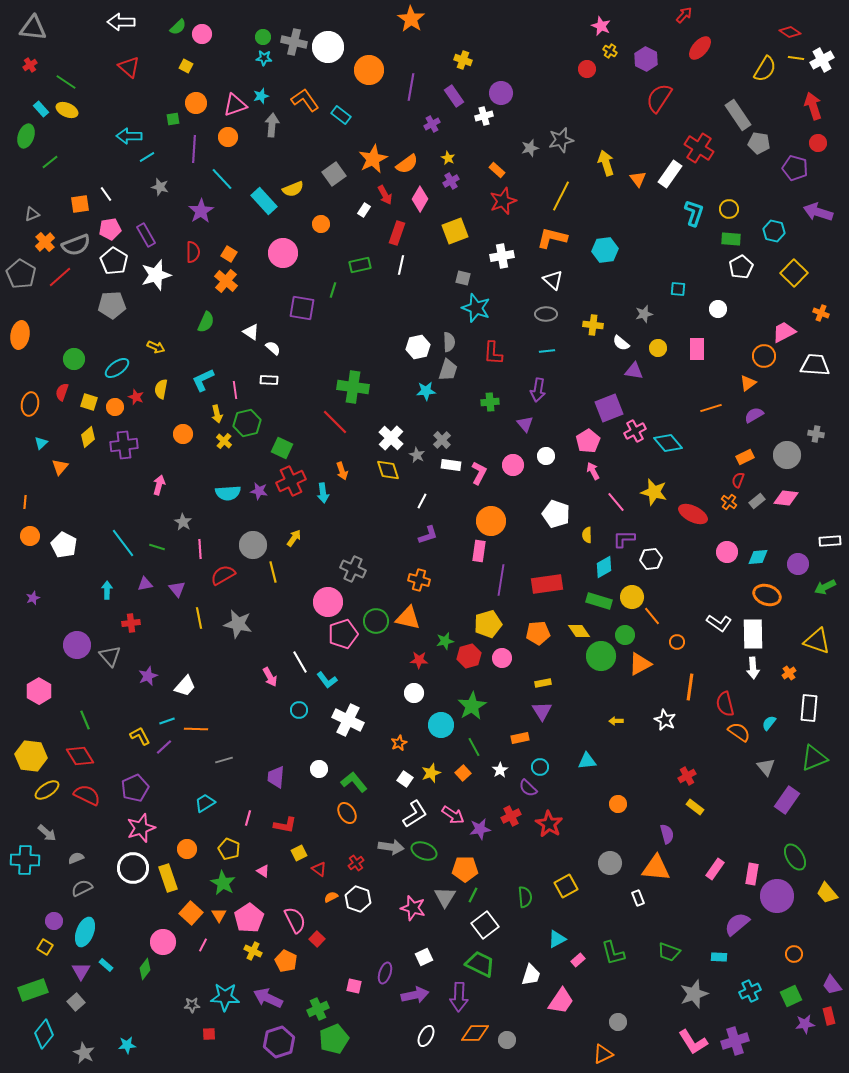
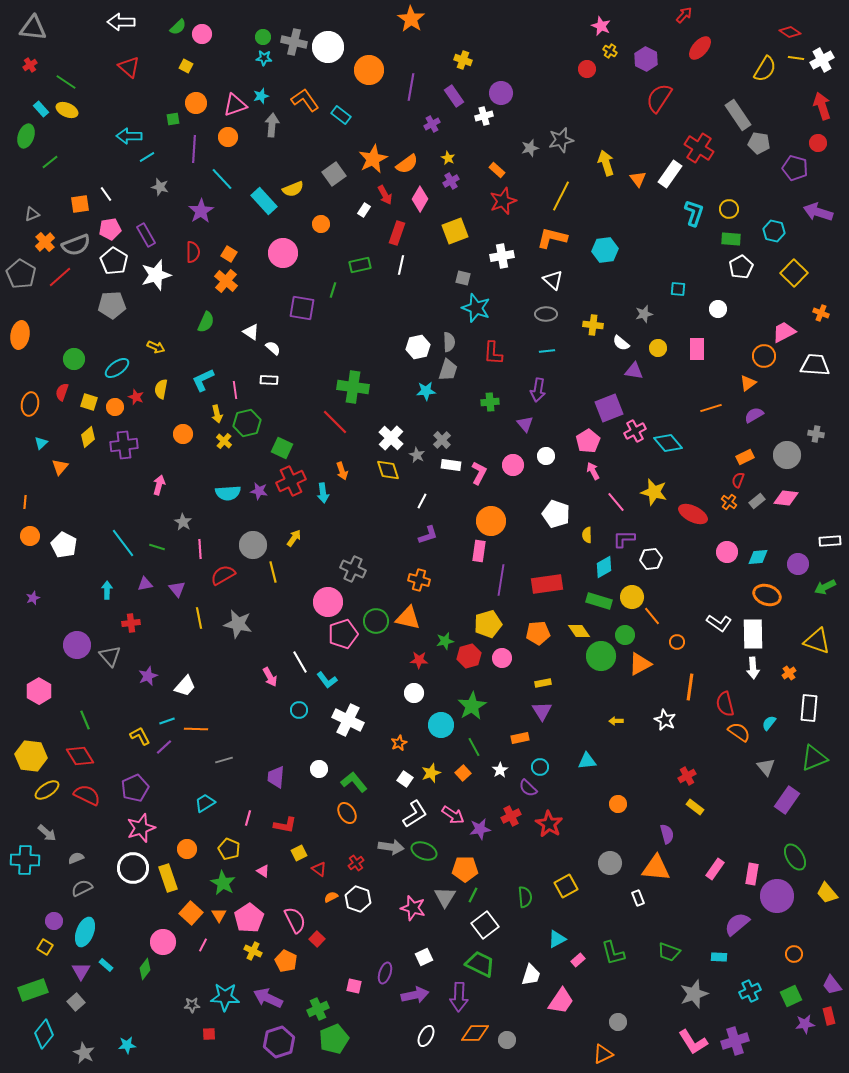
red arrow at (813, 106): moved 9 px right
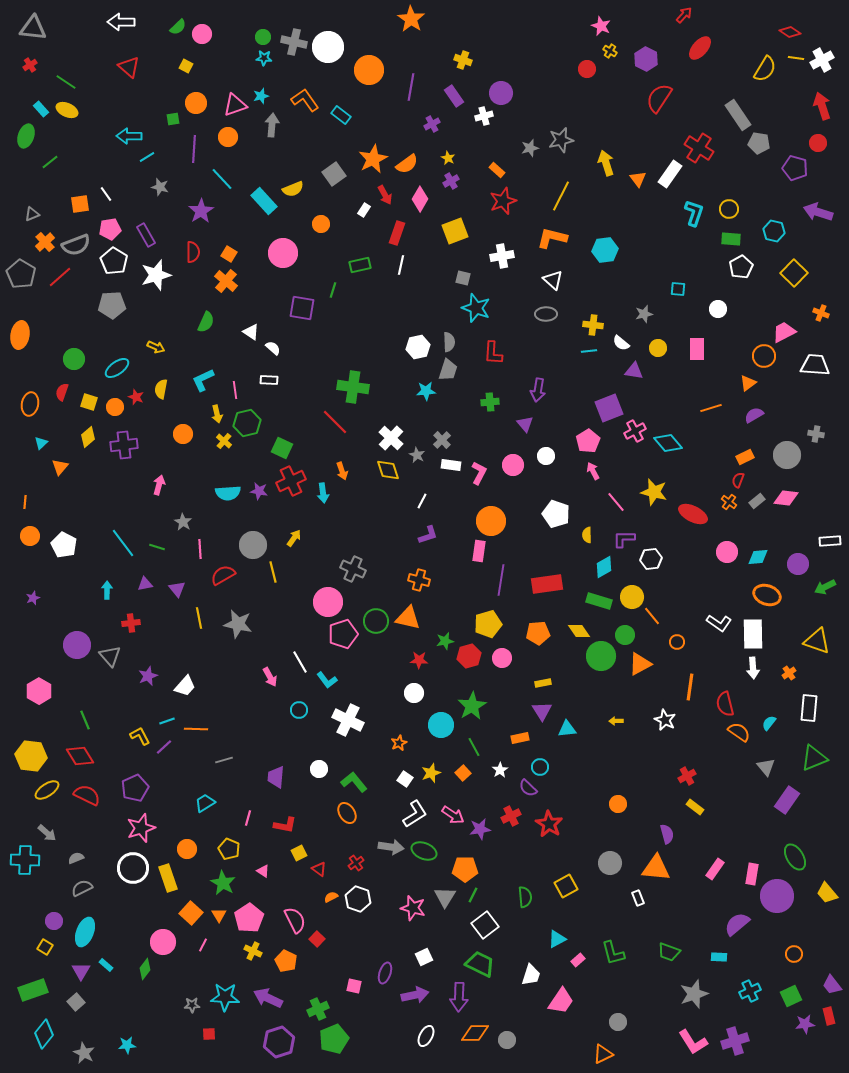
cyan line at (547, 351): moved 42 px right
cyan triangle at (587, 761): moved 20 px left, 32 px up
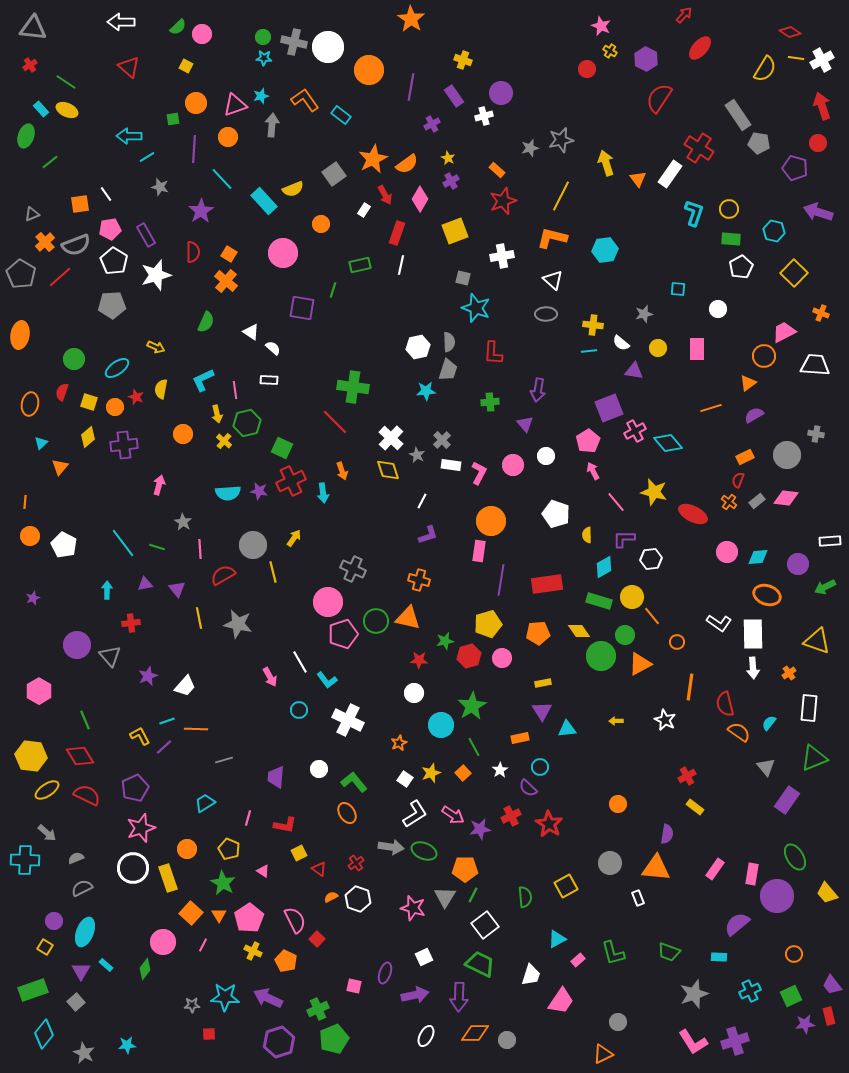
purple semicircle at (667, 834): rotated 24 degrees clockwise
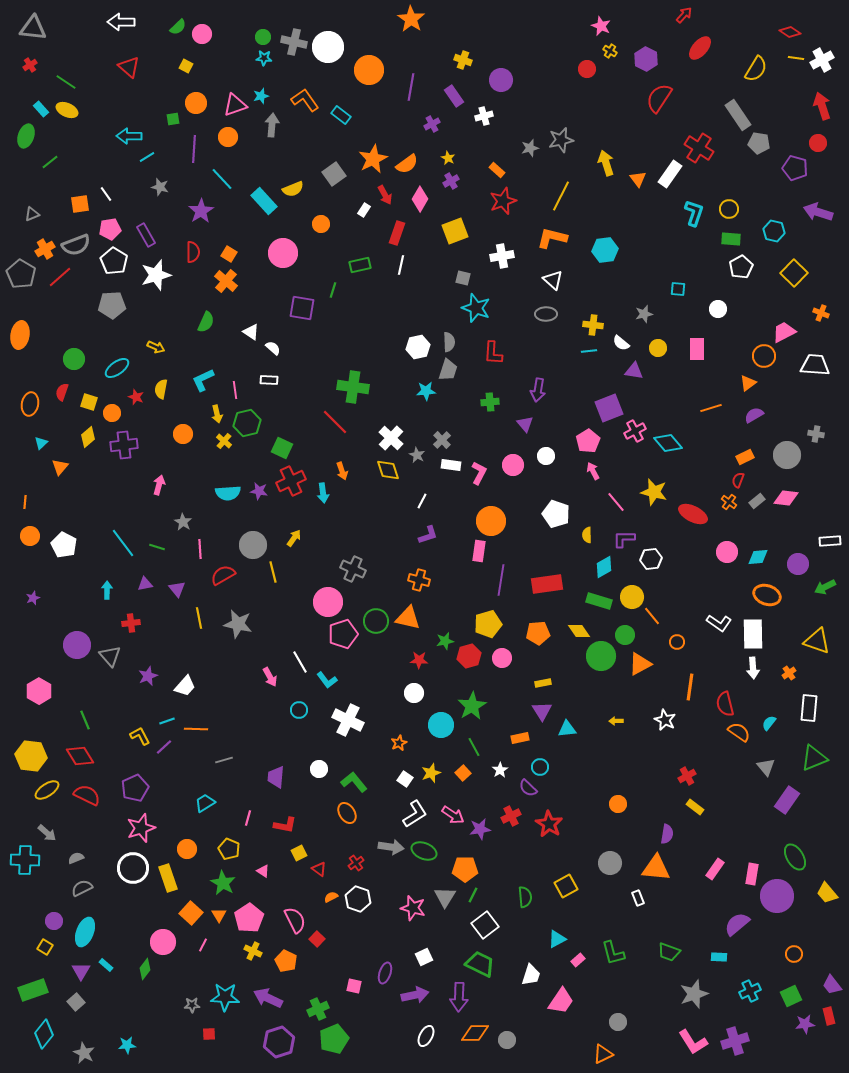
yellow semicircle at (765, 69): moved 9 px left
purple circle at (501, 93): moved 13 px up
orange cross at (45, 242): moved 7 px down; rotated 12 degrees clockwise
orange circle at (115, 407): moved 3 px left, 6 px down
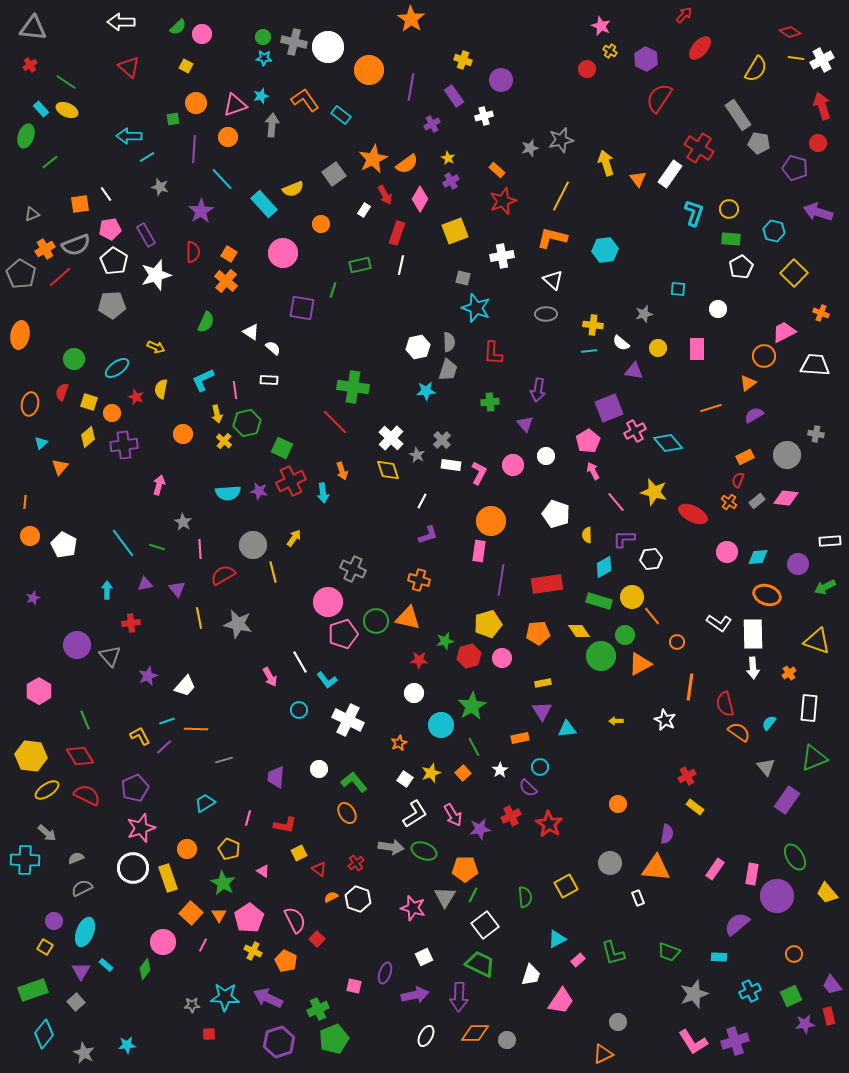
cyan rectangle at (264, 201): moved 3 px down
pink arrow at (453, 815): rotated 25 degrees clockwise
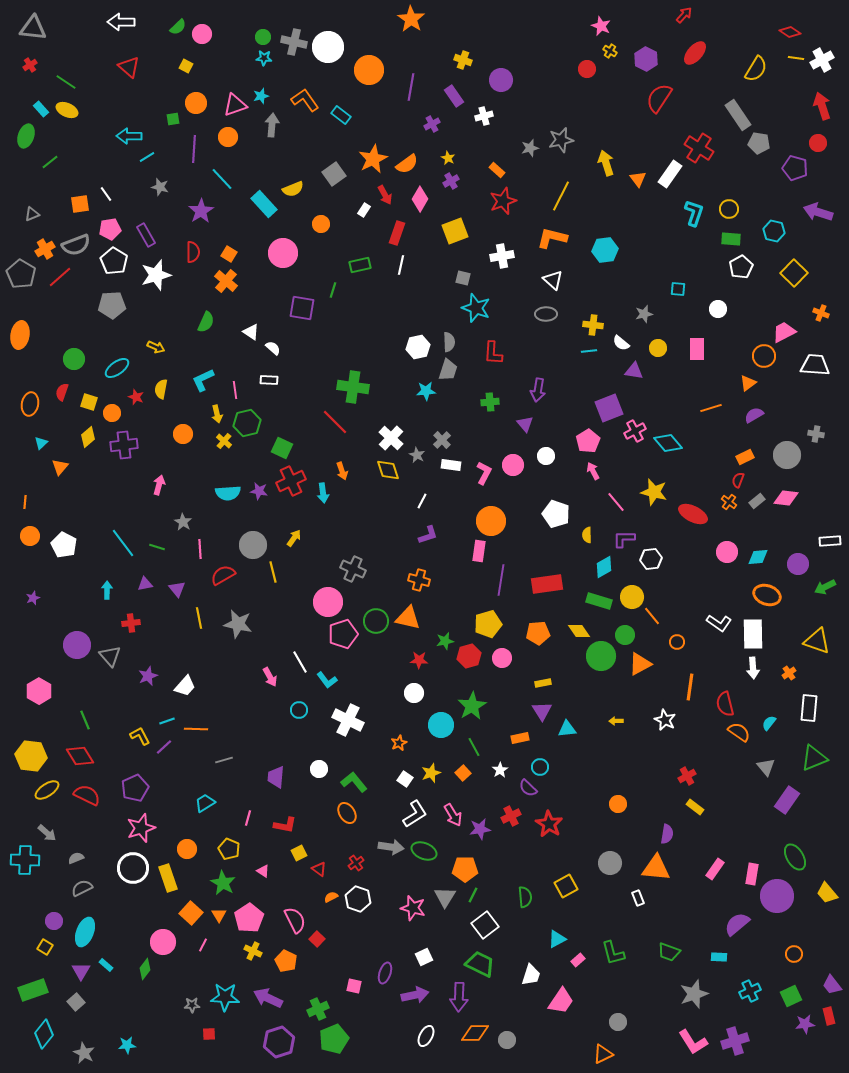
red ellipse at (700, 48): moved 5 px left, 5 px down
pink L-shape at (479, 473): moved 5 px right
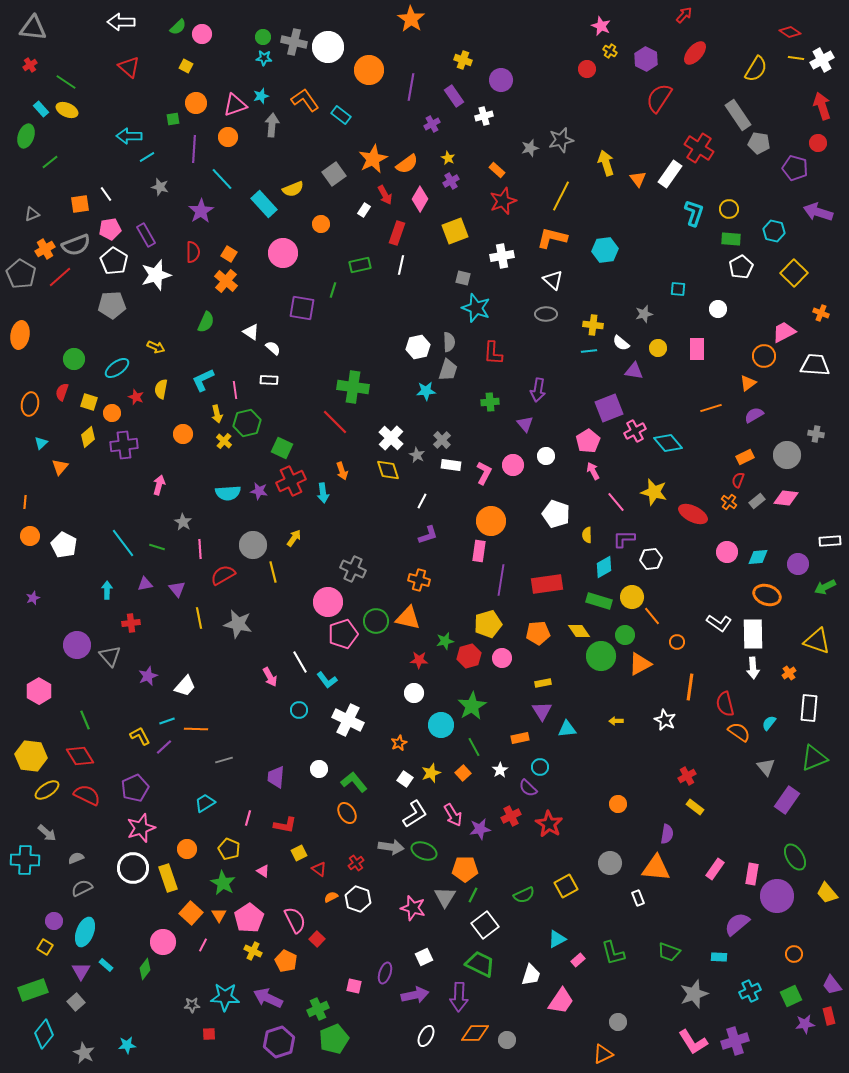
green semicircle at (525, 897): moved 1 px left, 2 px up; rotated 70 degrees clockwise
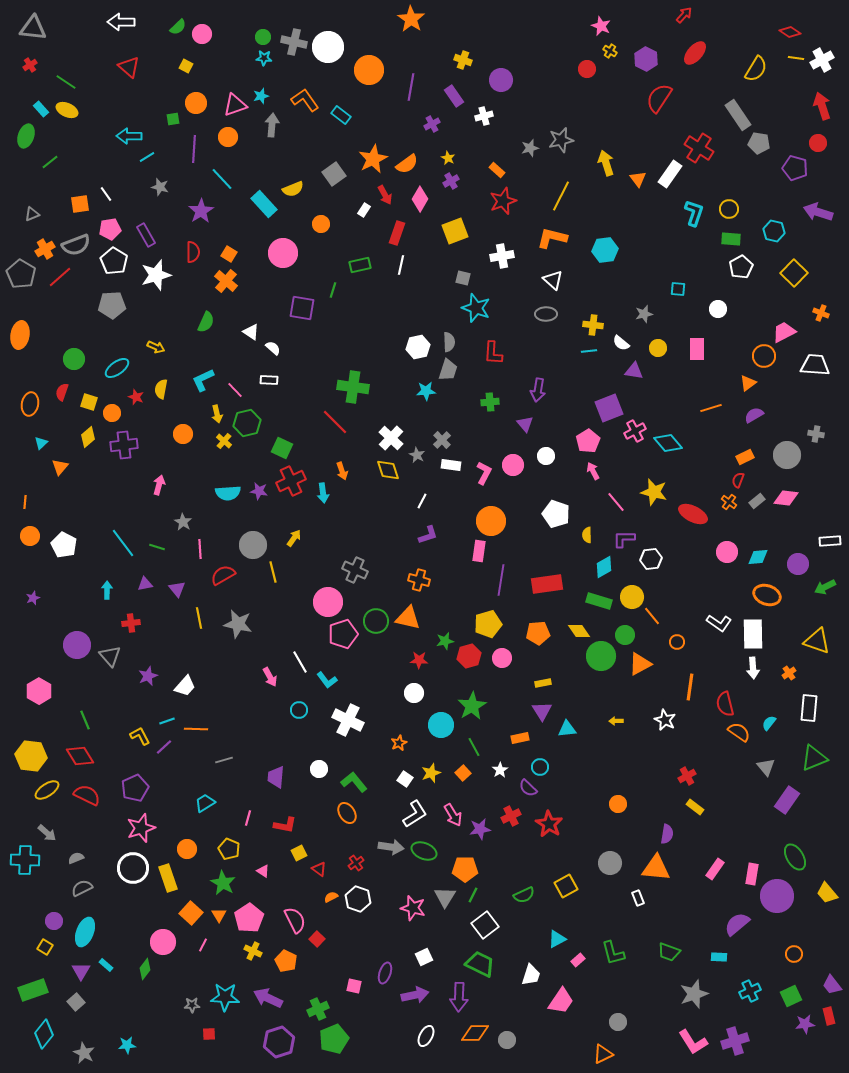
pink line at (235, 390): rotated 36 degrees counterclockwise
gray cross at (353, 569): moved 2 px right, 1 px down
